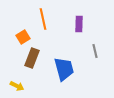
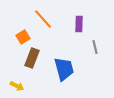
orange line: rotated 30 degrees counterclockwise
gray line: moved 4 px up
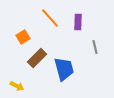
orange line: moved 7 px right, 1 px up
purple rectangle: moved 1 px left, 2 px up
brown rectangle: moved 5 px right; rotated 24 degrees clockwise
